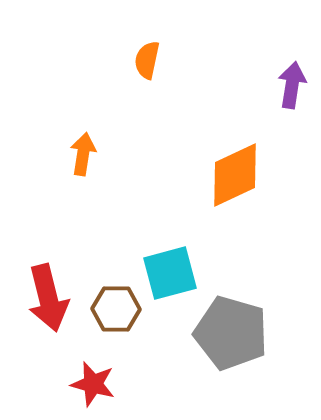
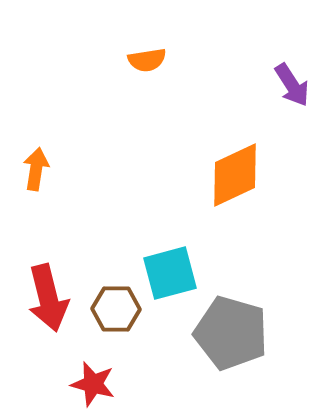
orange semicircle: rotated 111 degrees counterclockwise
purple arrow: rotated 138 degrees clockwise
orange arrow: moved 47 px left, 15 px down
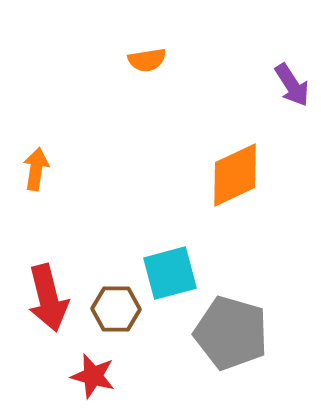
red star: moved 8 px up
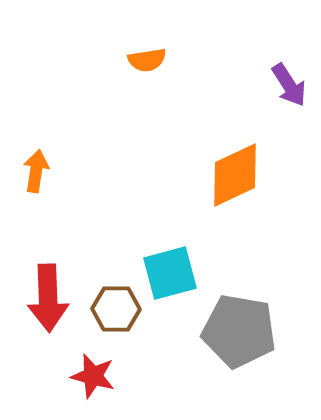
purple arrow: moved 3 px left
orange arrow: moved 2 px down
red arrow: rotated 12 degrees clockwise
gray pentagon: moved 8 px right, 2 px up; rotated 6 degrees counterclockwise
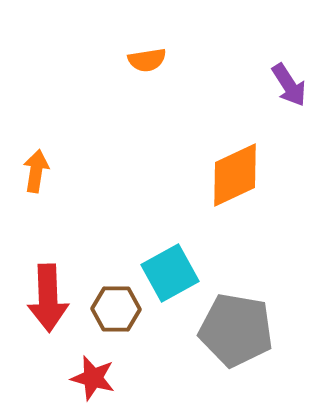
cyan square: rotated 14 degrees counterclockwise
gray pentagon: moved 3 px left, 1 px up
red star: moved 2 px down
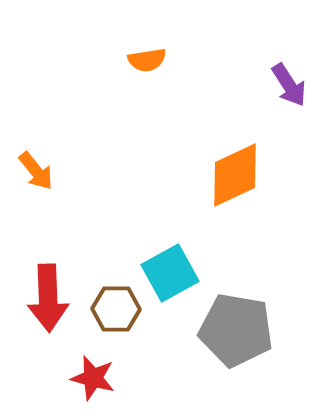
orange arrow: rotated 132 degrees clockwise
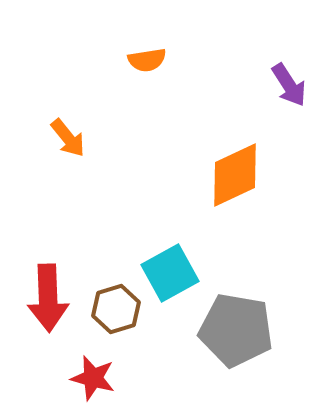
orange arrow: moved 32 px right, 33 px up
brown hexagon: rotated 18 degrees counterclockwise
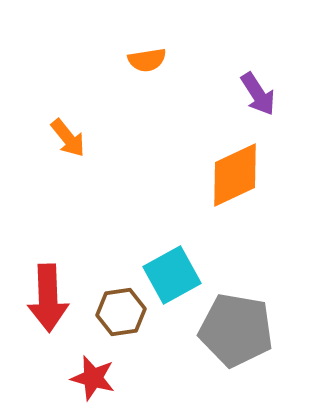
purple arrow: moved 31 px left, 9 px down
cyan square: moved 2 px right, 2 px down
brown hexagon: moved 5 px right, 3 px down; rotated 9 degrees clockwise
